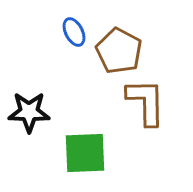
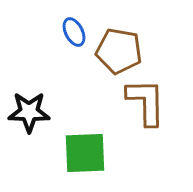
brown pentagon: rotated 18 degrees counterclockwise
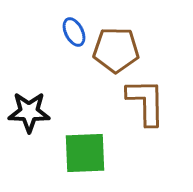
brown pentagon: moved 3 px left, 1 px up; rotated 9 degrees counterclockwise
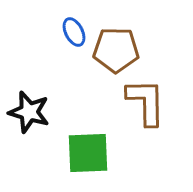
black star: rotated 15 degrees clockwise
green square: moved 3 px right
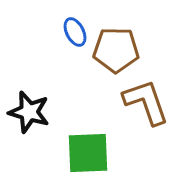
blue ellipse: moved 1 px right
brown L-shape: rotated 18 degrees counterclockwise
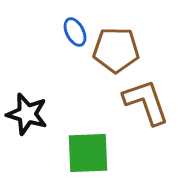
black star: moved 2 px left, 2 px down
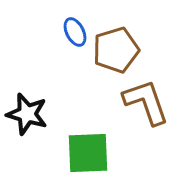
brown pentagon: rotated 18 degrees counterclockwise
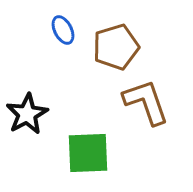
blue ellipse: moved 12 px left, 2 px up
brown pentagon: moved 3 px up
black star: rotated 27 degrees clockwise
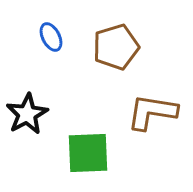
blue ellipse: moved 12 px left, 7 px down
brown L-shape: moved 6 px right, 10 px down; rotated 62 degrees counterclockwise
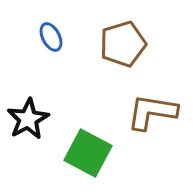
brown pentagon: moved 7 px right, 3 px up
black star: moved 1 px right, 5 px down
green square: rotated 30 degrees clockwise
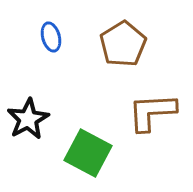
blue ellipse: rotated 12 degrees clockwise
brown pentagon: rotated 15 degrees counterclockwise
brown L-shape: rotated 12 degrees counterclockwise
